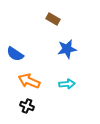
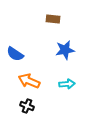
brown rectangle: rotated 24 degrees counterclockwise
blue star: moved 2 px left, 1 px down
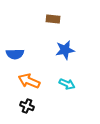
blue semicircle: rotated 36 degrees counterclockwise
cyan arrow: rotated 28 degrees clockwise
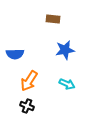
orange arrow: rotated 80 degrees counterclockwise
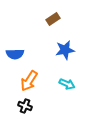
brown rectangle: rotated 40 degrees counterclockwise
black cross: moved 2 px left
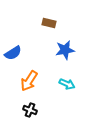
brown rectangle: moved 4 px left, 4 px down; rotated 48 degrees clockwise
blue semicircle: moved 2 px left, 1 px up; rotated 30 degrees counterclockwise
black cross: moved 5 px right, 4 px down
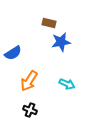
blue star: moved 4 px left, 8 px up
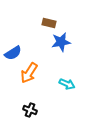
orange arrow: moved 8 px up
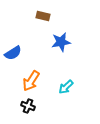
brown rectangle: moved 6 px left, 7 px up
orange arrow: moved 2 px right, 8 px down
cyan arrow: moved 1 px left, 3 px down; rotated 112 degrees clockwise
black cross: moved 2 px left, 4 px up
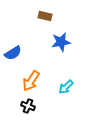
brown rectangle: moved 2 px right
